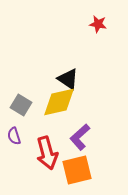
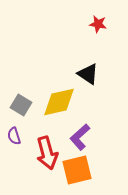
black triangle: moved 20 px right, 5 px up
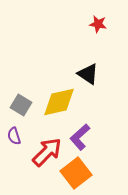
red arrow: moved 1 px up; rotated 120 degrees counterclockwise
orange square: moved 1 px left, 3 px down; rotated 24 degrees counterclockwise
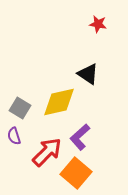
gray square: moved 1 px left, 3 px down
orange square: rotated 12 degrees counterclockwise
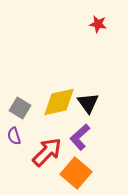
black triangle: moved 29 px down; rotated 20 degrees clockwise
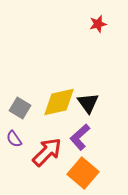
red star: rotated 24 degrees counterclockwise
purple semicircle: moved 3 px down; rotated 18 degrees counterclockwise
orange square: moved 7 px right
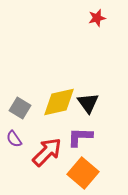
red star: moved 1 px left, 6 px up
purple L-shape: rotated 44 degrees clockwise
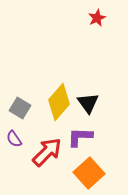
red star: rotated 12 degrees counterclockwise
yellow diamond: rotated 36 degrees counterclockwise
orange square: moved 6 px right; rotated 8 degrees clockwise
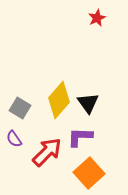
yellow diamond: moved 2 px up
